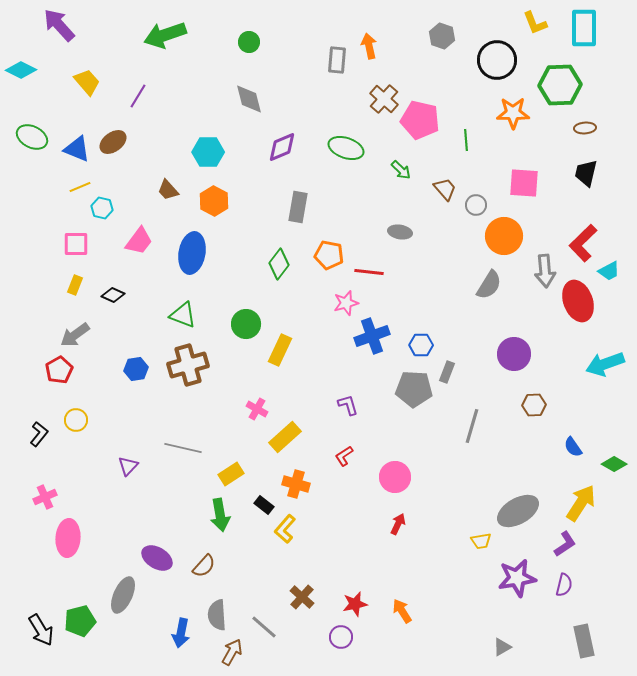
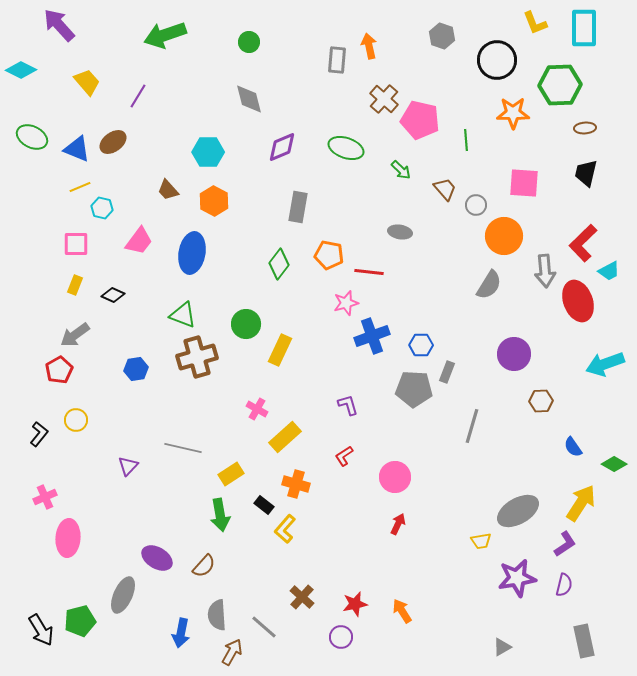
brown cross at (188, 365): moved 9 px right, 8 px up
brown hexagon at (534, 405): moved 7 px right, 4 px up
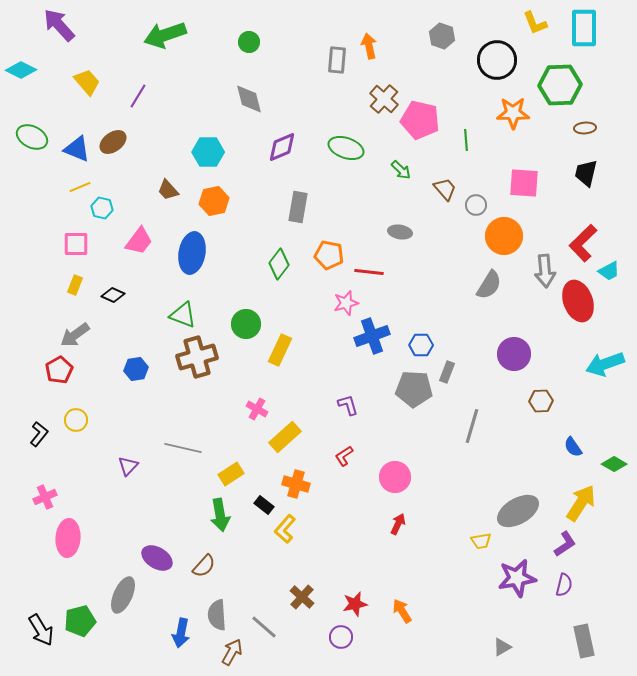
orange hexagon at (214, 201): rotated 20 degrees clockwise
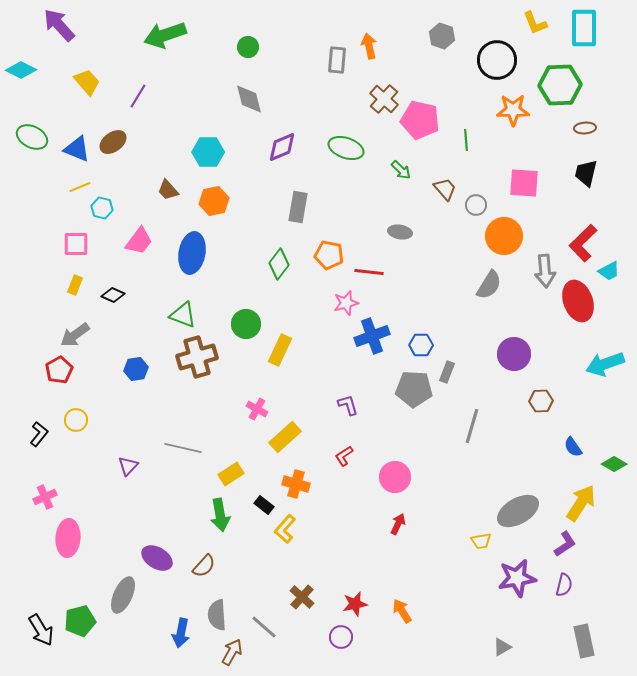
green circle at (249, 42): moved 1 px left, 5 px down
orange star at (513, 113): moved 3 px up
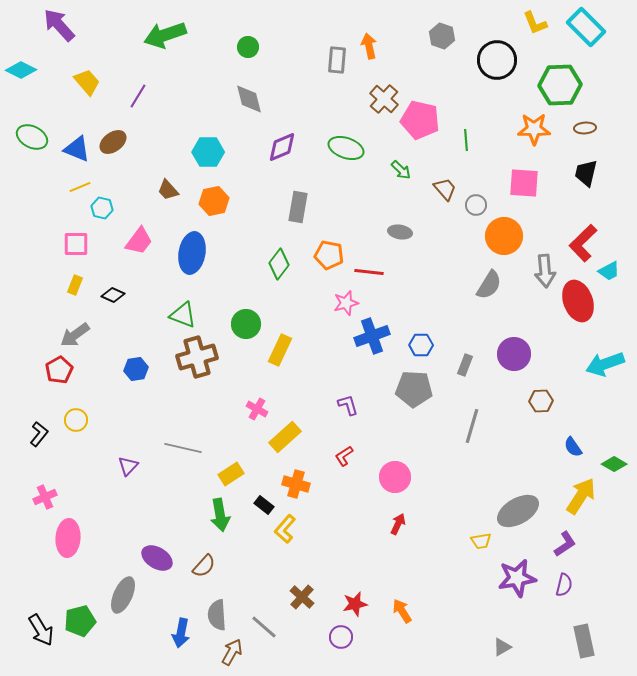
cyan rectangle at (584, 28): moved 2 px right, 1 px up; rotated 45 degrees counterclockwise
orange star at (513, 110): moved 21 px right, 19 px down
gray rectangle at (447, 372): moved 18 px right, 7 px up
yellow arrow at (581, 503): moved 7 px up
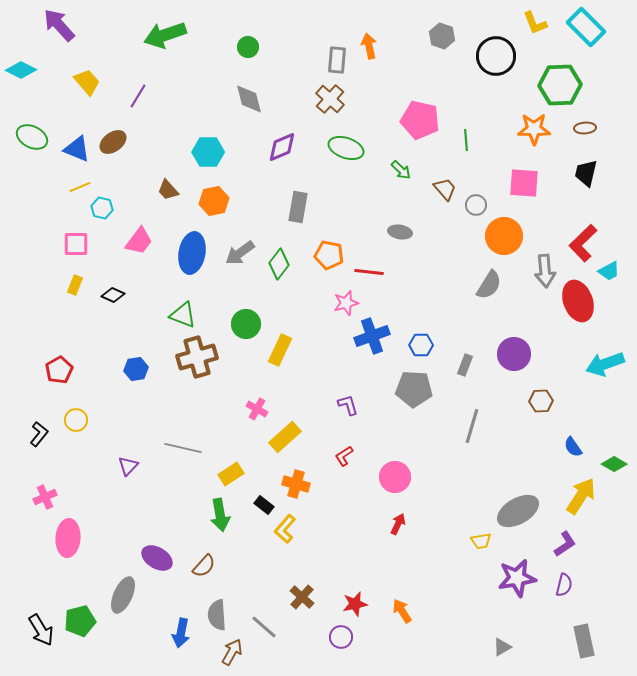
black circle at (497, 60): moved 1 px left, 4 px up
brown cross at (384, 99): moved 54 px left
gray arrow at (75, 335): moved 165 px right, 82 px up
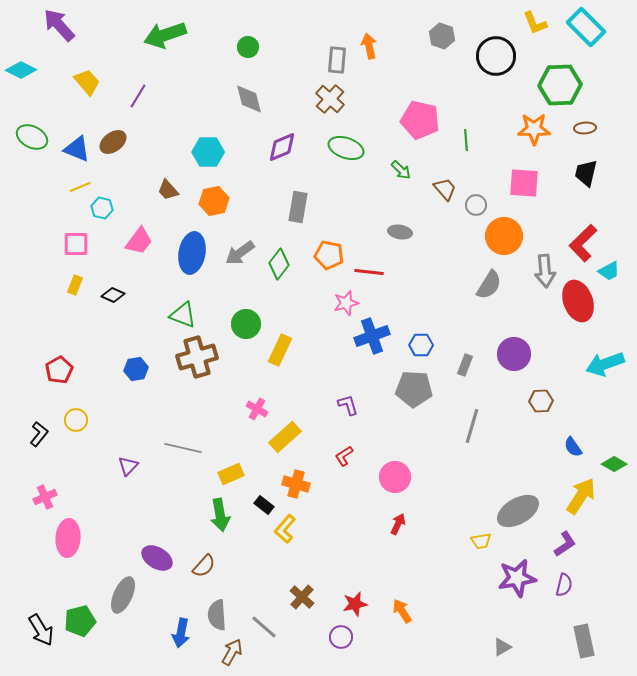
yellow rectangle at (231, 474): rotated 10 degrees clockwise
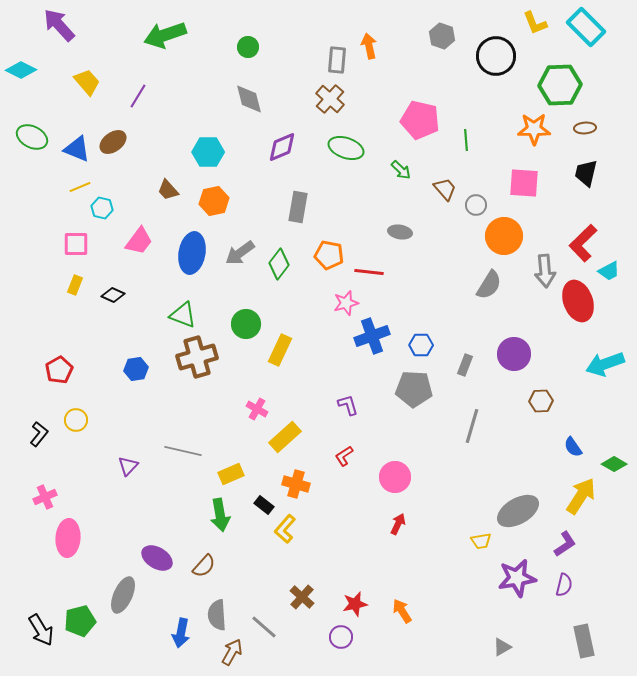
gray line at (183, 448): moved 3 px down
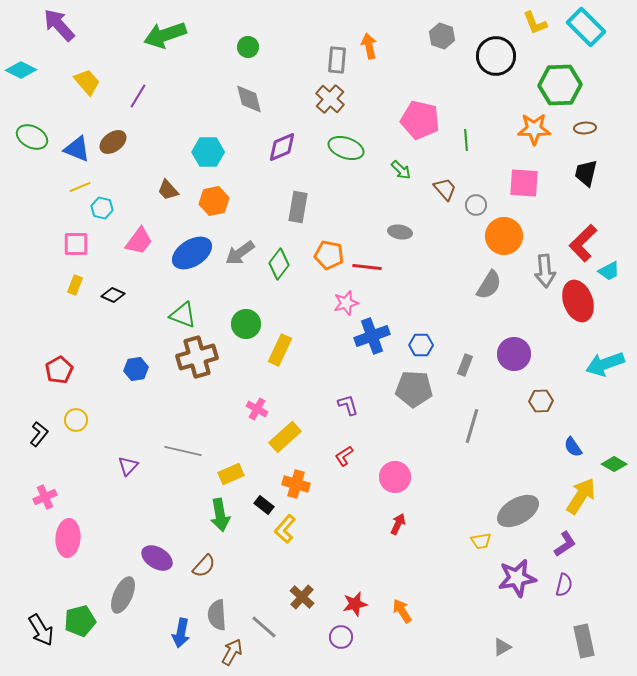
blue ellipse at (192, 253): rotated 48 degrees clockwise
red line at (369, 272): moved 2 px left, 5 px up
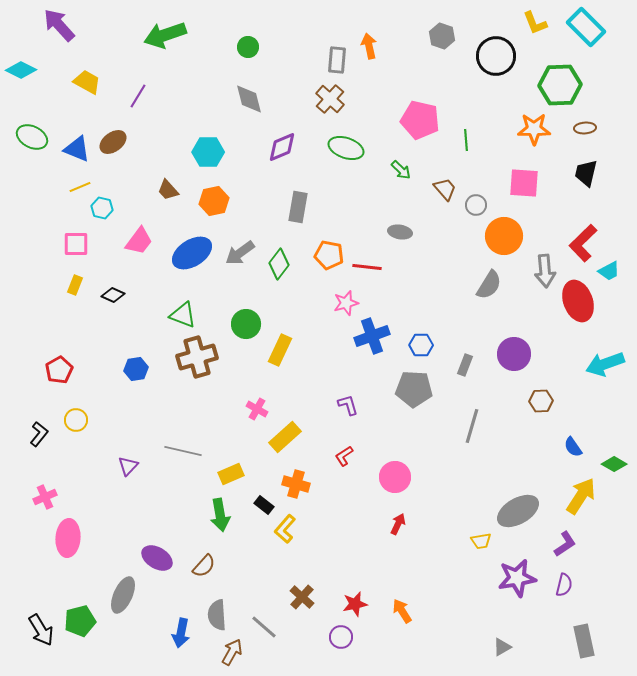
yellow trapezoid at (87, 82): rotated 20 degrees counterclockwise
